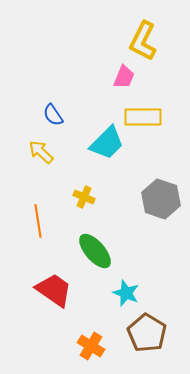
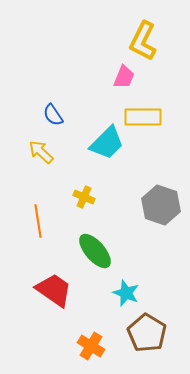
gray hexagon: moved 6 px down
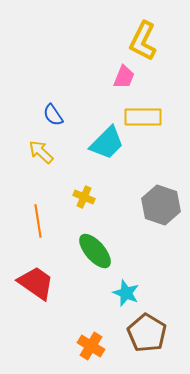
red trapezoid: moved 18 px left, 7 px up
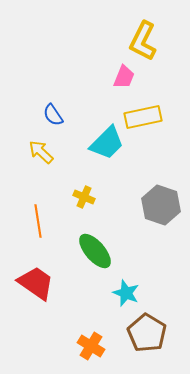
yellow rectangle: rotated 12 degrees counterclockwise
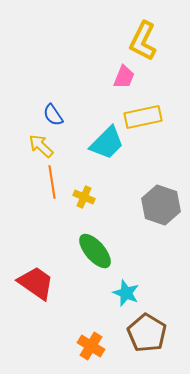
yellow arrow: moved 6 px up
orange line: moved 14 px right, 39 px up
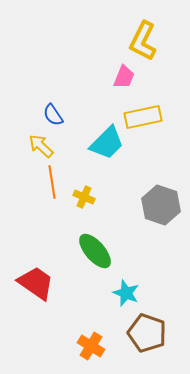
brown pentagon: rotated 12 degrees counterclockwise
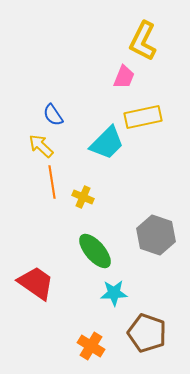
yellow cross: moved 1 px left
gray hexagon: moved 5 px left, 30 px down
cyan star: moved 12 px left; rotated 24 degrees counterclockwise
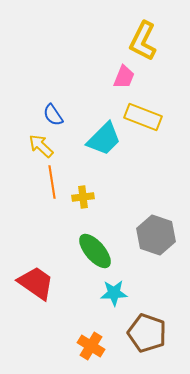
yellow rectangle: rotated 33 degrees clockwise
cyan trapezoid: moved 3 px left, 4 px up
yellow cross: rotated 30 degrees counterclockwise
